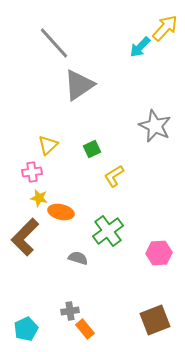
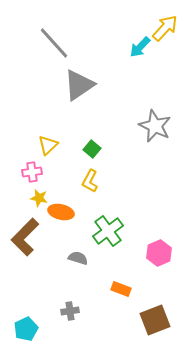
green square: rotated 24 degrees counterclockwise
yellow L-shape: moved 24 px left, 5 px down; rotated 30 degrees counterclockwise
pink hexagon: rotated 20 degrees counterclockwise
orange rectangle: moved 36 px right, 40 px up; rotated 30 degrees counterclockwise
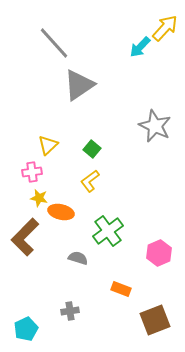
yellow L-shape: rotated 25 degrees clockwise
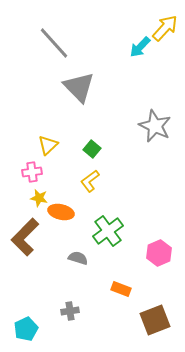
gray triangle: moved 2 px down; rotated 40 degrees counterclockwise
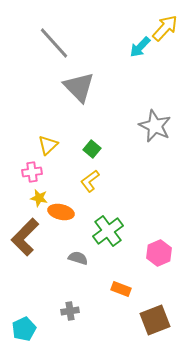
cyan pentagon: moved 2 px left
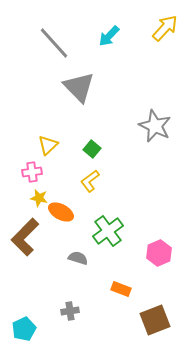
cyan arrow: moved 31 px left, 11 px up
orange ellipse: rotated 15 degrees clockwise
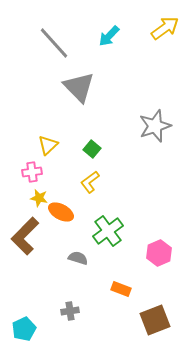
yellow arrow: rotated 12 degrees clockwise
gray star: rotated 28 degrees clockwise
yellow L-shape: moved 1 px down
brown L-shape: moved 1 px up
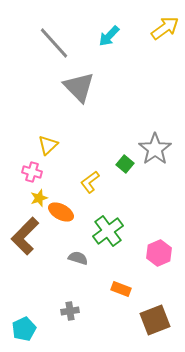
gray star: moved 23 px down; rotated 16 degrees counterclockwise
green square: moved 33 px right, 15 px down
pink cross: rotated 24 degrees clockwise
yellow star: rotated 30 degrees counterclockwise
